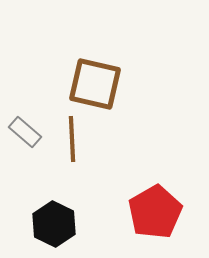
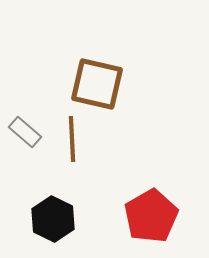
brown square: moved 2 px right
red pentagon: moved 4 px left, 4 px down
black hexagon: moved 1 px left, 5 px up
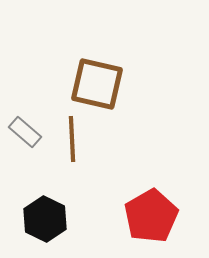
black hexagon: moved 8 px left
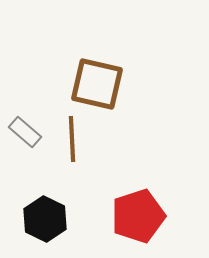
red pentagon: moved 13 px left; rotated 12 degrees clockwise
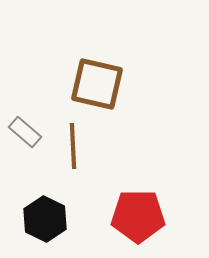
brown line: moved 1 px right, 7 px down
red pentagon: rotated 18 degrees clockwise
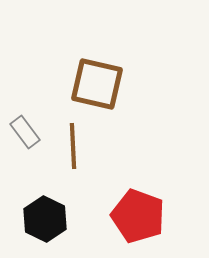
gray rectangle: rotated 12 degrees clockwise
red pentagon: rotated 20 degrees clockwise
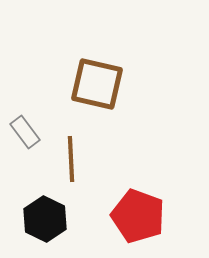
brown line: moved 2 px left, 13 px down
